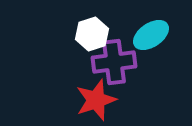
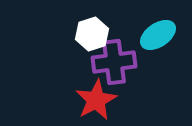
cyan ellipse: moved 7 px right
red star: rotated 9 degrees counterclockwise
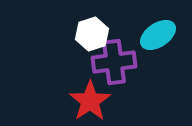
red star: moved 6 px left, 1 px down; rotated 6 degrees counterclockwise
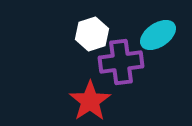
purple cross: moved 7 px right
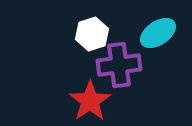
cyan ellipse: moved 2 px up
purple cross: moved 2 px left, 3 px down
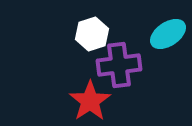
cyan ellipse: moved 10 px right, 1 px down
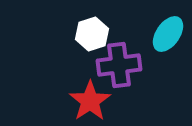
cyan ellipse: rotated 21 degrees counterclockwise
